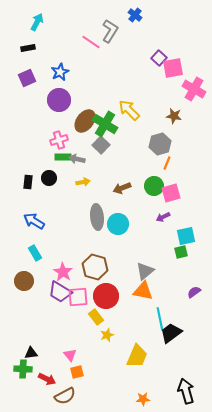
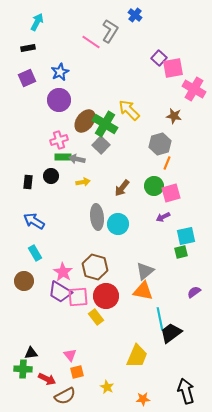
black circle at (49, 178): moved 2 px right, 2 px up
brown arrow at (122, 188): rotated 30 degrees counterclockwise
yellow star at (107, 335): moved 52 px down; rotated 24 degrees counterclockwise
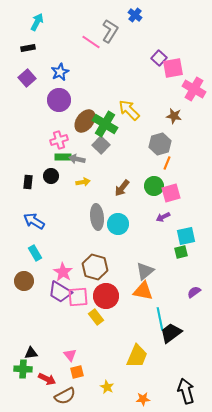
purple square at (27, 78): rotated 18 degrees counterclockwise
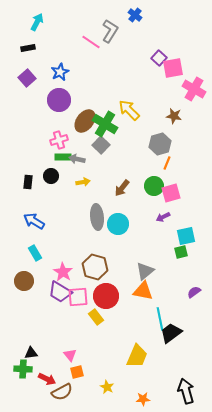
brown semicircle at (65, 396): moved 3 px left, 4 px up
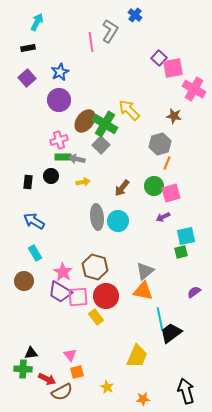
pink line at (91, 42): rotated 48 degrees clockwise
cyan circle at (118, 224): moved 3 px up
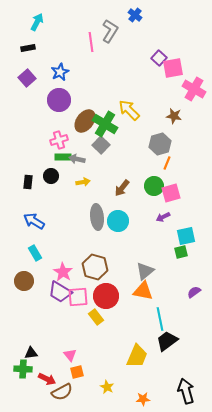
black trapezoid at (171, 333): moved 4 px left, 8 px down
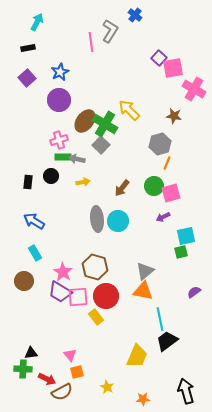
gray ellipse at (97, 217): moved 2 px down
